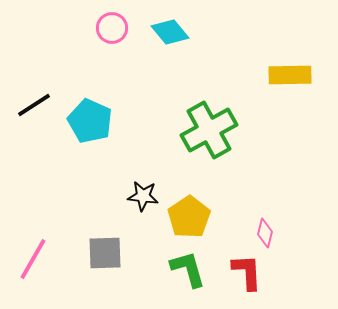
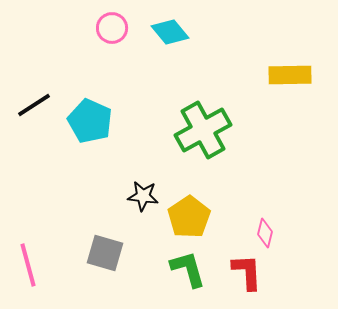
green cross: moved 6 px left
gray square: rotated 18 degrees clockwise
pink line: moved 5 px left, 6 px down; rotated 45 degrees counterclockwise
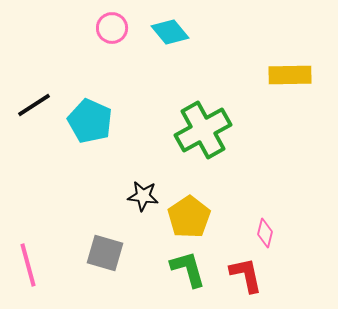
red L-shape: moved 1 px left, 3 px down; rotated 9 degrees counterclockwise
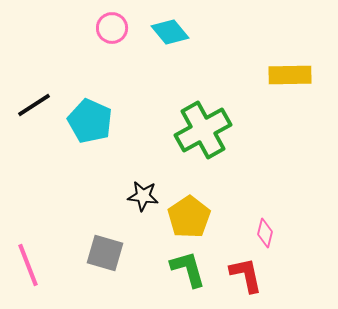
pink line: rotated 6 degrees counterclockwise
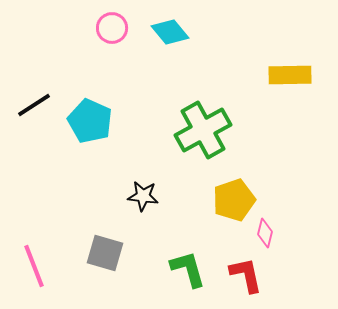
yellow pentagon: moved 45 px right, 17 px up; rotated 15 degrees clockwise
pink line: moved 6 px right, 1 px down
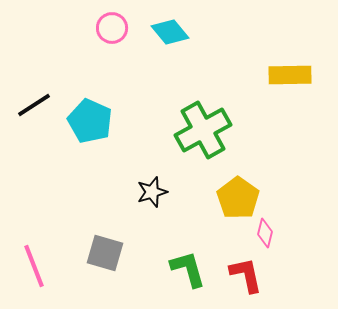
black star: moved 9 px right, 4 px up; rotated 24 degrees counterclockwise
yellow pentagon: moved 4 px right, 2 px up; rotated 18 degrees counterclockwise
